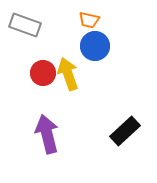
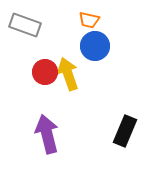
red circle: moved 2 px right, 1 px up
black rectangle: rotated 24 degrees counterclockwise
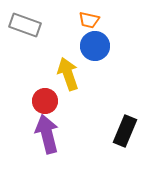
red circle: moved 29 px down
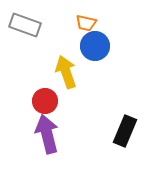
orange trapezoid: moved 3 px left, 3 px down
yellow arrow: moved 2 px left, 2 px up
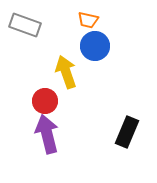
orange trapezoid: moved 2 px right, 3 px up
black rectangle: moved 2 px right, 1 px down
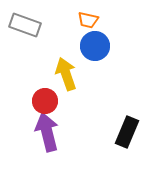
yellow arrow: moved 2 px down
purple arrow: moved 2 px up
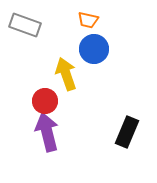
blue circle: moved 1 px left, 3 px down
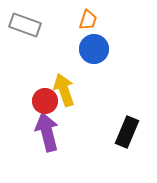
orange trapezoid: rotated 85 degrees counterclockwise
yellow arrow: moved 2 px left, 16 px down
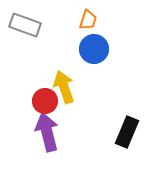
yellow arrow: moved 3 px up
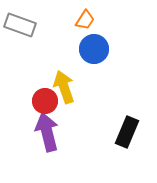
orange trapezoid: moved 3 px left; rotated 15 degrees clockwise
gray rectangle: moved 5 px left
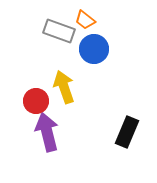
orange trapezoid: rotated 95 degrees clockwise
gray rectangle: moved 39 px right, 6 px down
red circle: moved 9 px left
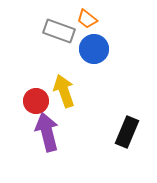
orange trapezoid: moved 2 px right, 1 px up
yellow arrow: moved 4 px down
